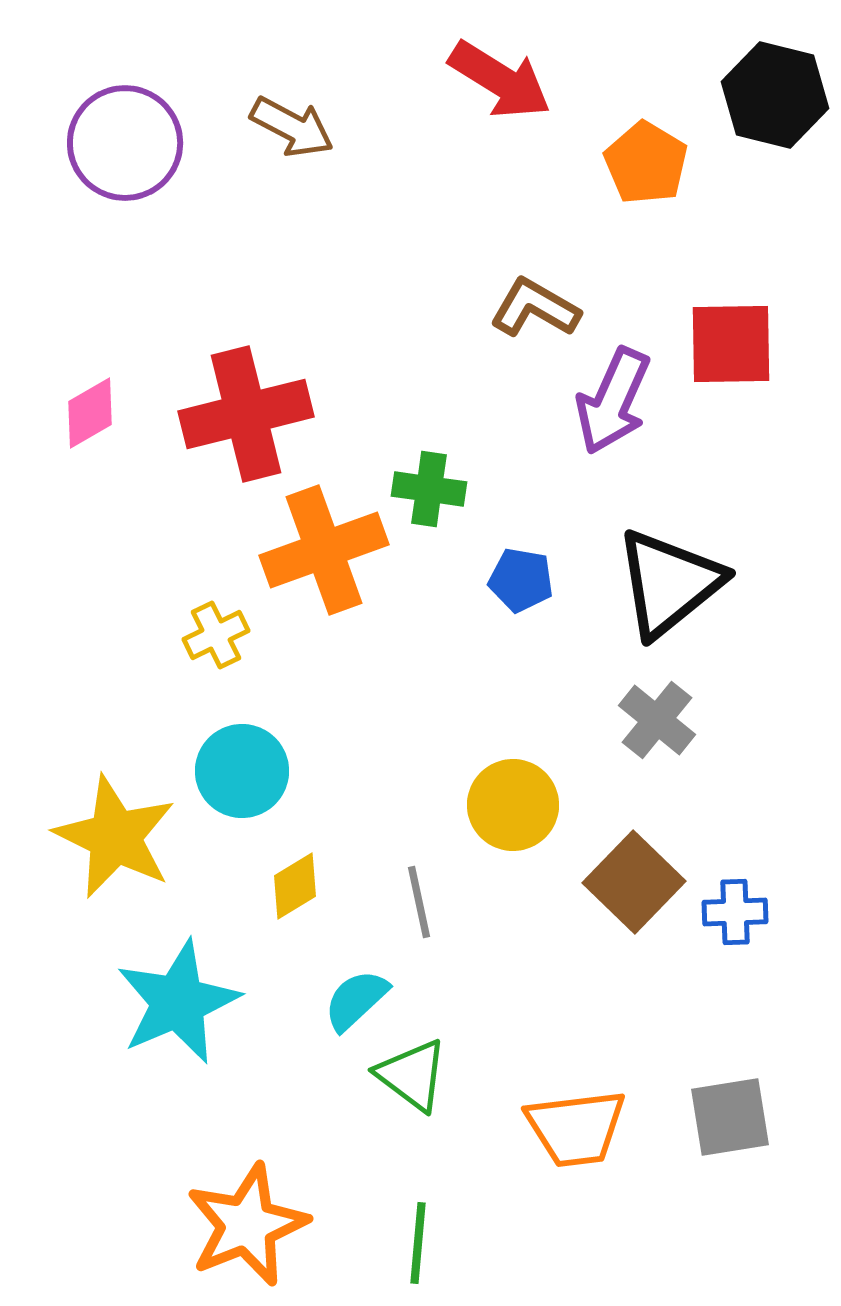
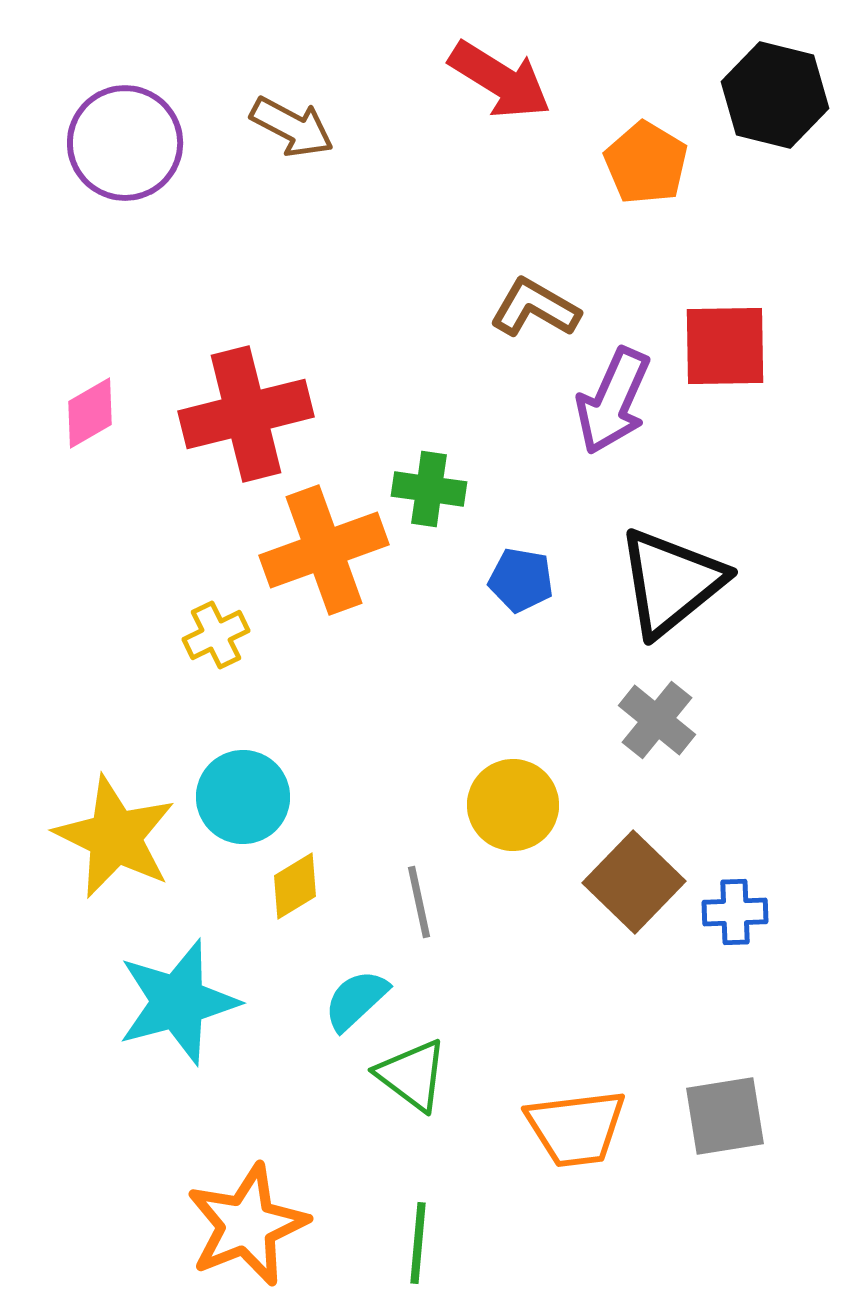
red square: moved 6 px left, 2 px down
black triangle: moved 2 px right, 1 px up
cyan circle: moved 1 px right, 26 px down
cyan star: rotated 8 degrees clockwise
gray square: moved 5 px left, 1 px up
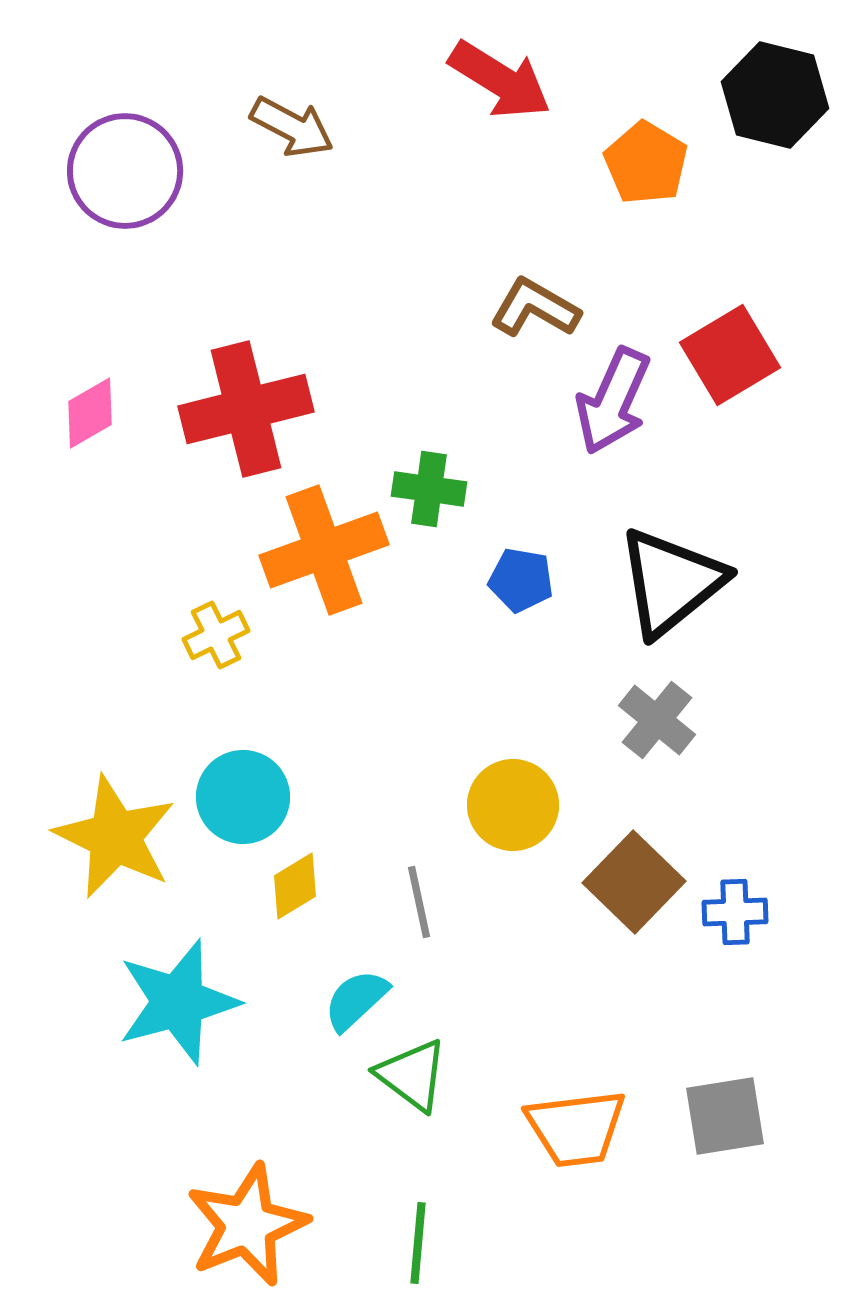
purple circle: moved 28 px down
red square: moved 5 px right, 9 px down; rotated 30 degrees counterclockwise
red cross: moved 5 px up
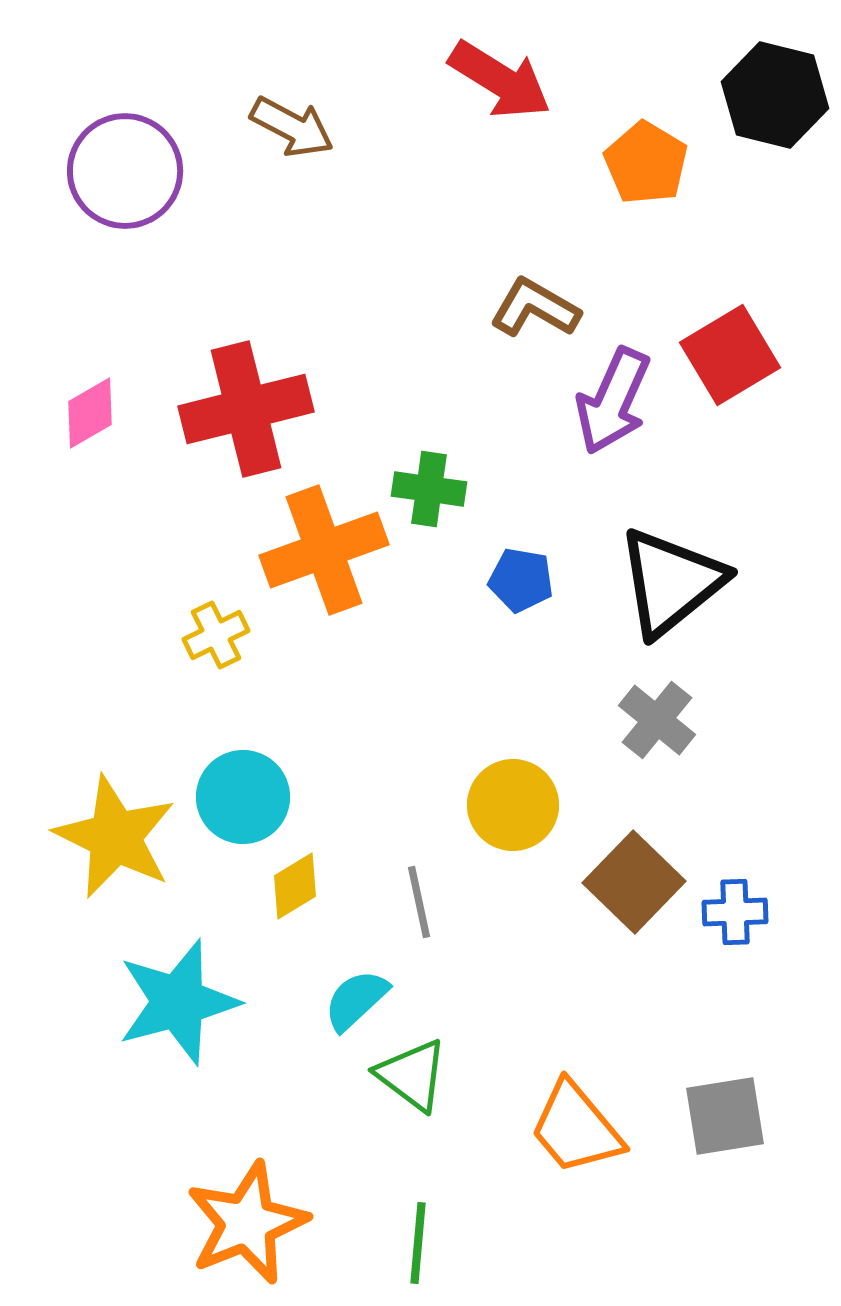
orange trapezoid: rotated 57 degrees clockwise
orange star: moved 2 px up
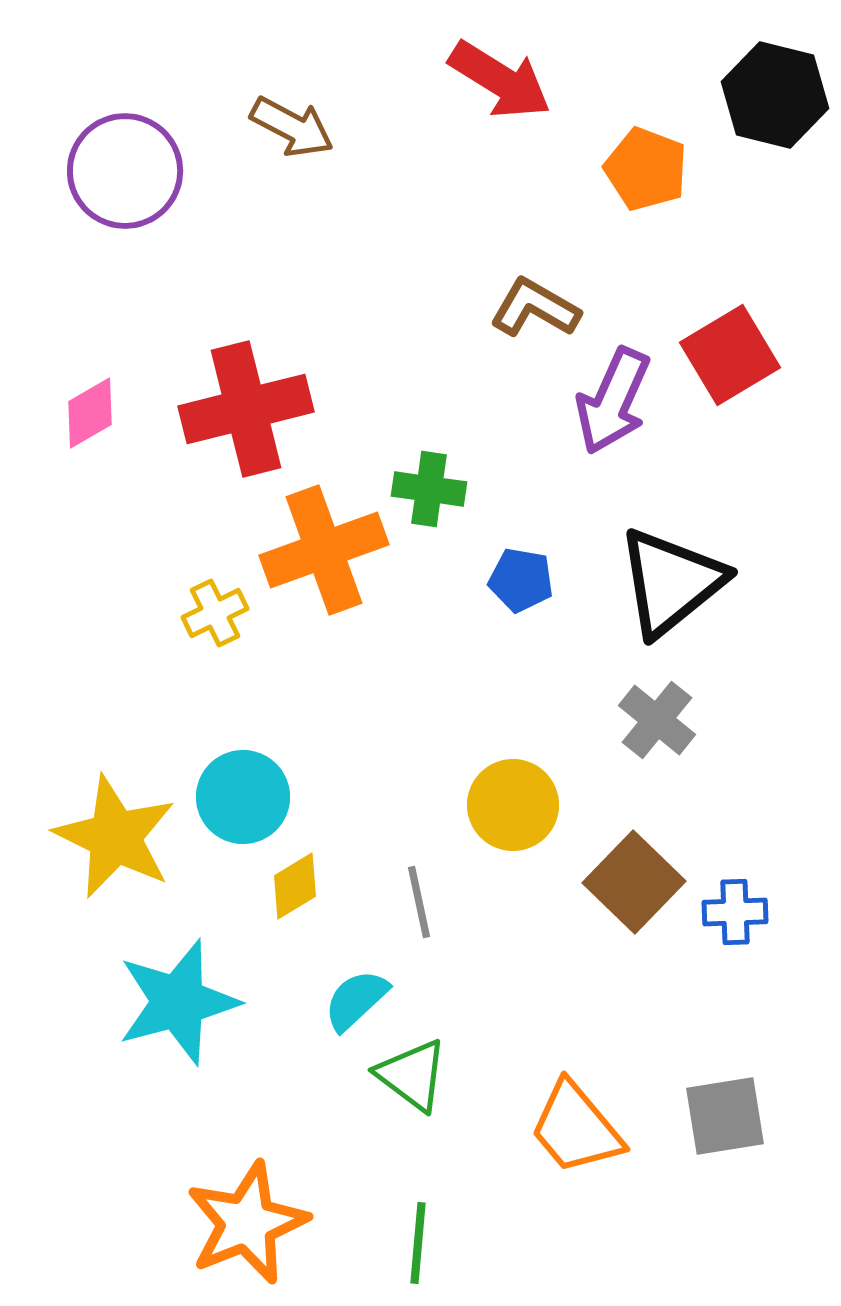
orange pentagon: moved 6 px down; rotated 10 degrees counterclockwise
yellow cross: moved 1 px left, 22 px up
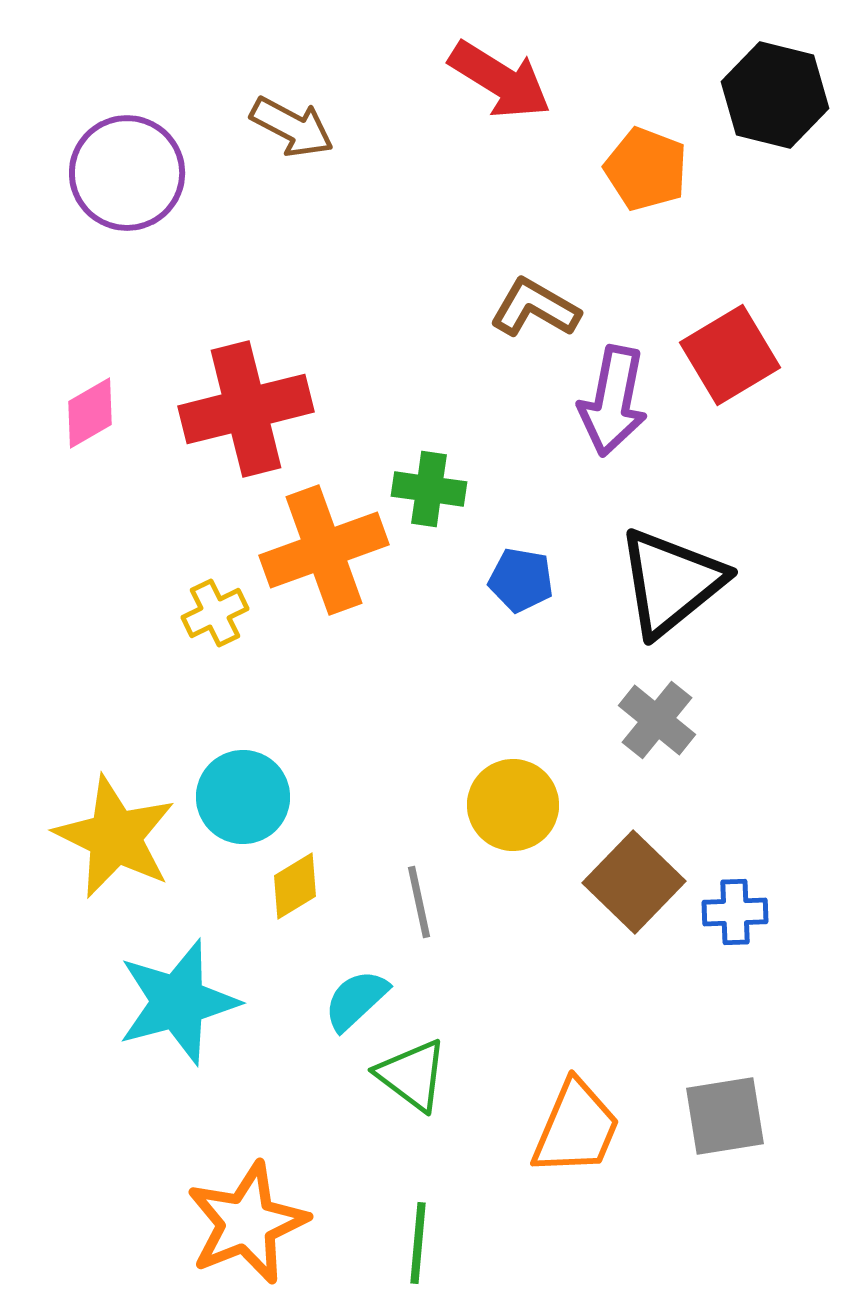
purple circle: moved 2 px right, 2 px down
purple arrow: rotated 13 degrees counterclockwise
orange trapezoid: rotated 117 degrees counterclockwise
